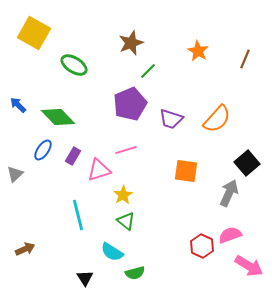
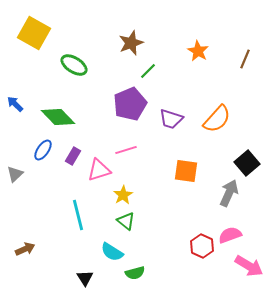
blue arrow: moved 3 px left, 1 px up
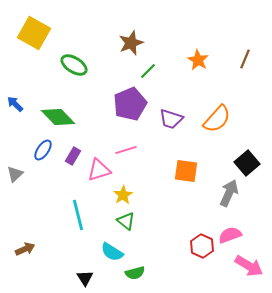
orange star: moved 9 px down
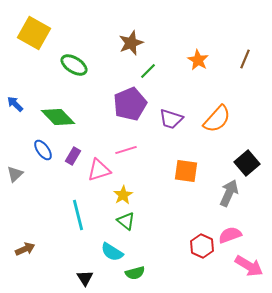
blue ellipse: rotated 70 degrees counterclockwise
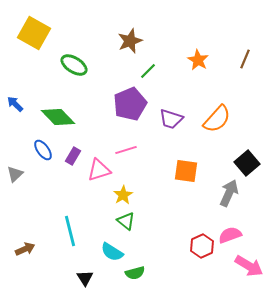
brown star: moved 1 px left, 2 px up
cyan line: moved 8 px left, 16 px down
red hexagon: rotated 10 degrees clockwise
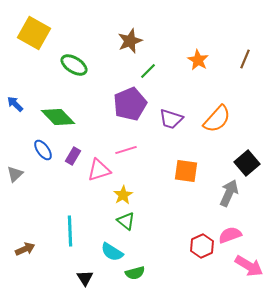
cyan line: rotated 12 degrees clockwise
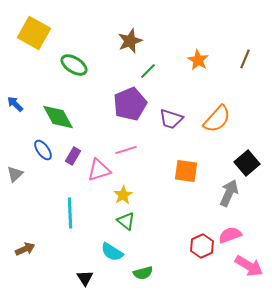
green diamond: rotated 16 degrees clockwise
cyan line: moved 18 px up
green semicircle: moved 8 px right
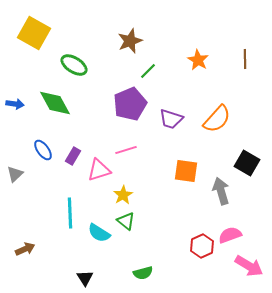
brown line: rotated 24 degrees counterclockwise
blue arrow: rotated 144 degrees clockwise
green diamond: moved 3 px left, 14 px up
black square: rotated 20 degrees counterclockwise
gray arrow: moved 8 px left, 2 px up; rotated 40 degrees counterclockwise
cyan semicircle: moved 13 px left, 19 px up
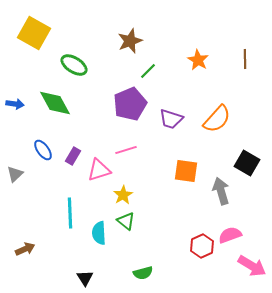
cyan semicircle: rotated 55 degrees clockwise
pink arrow: moved 3 px right
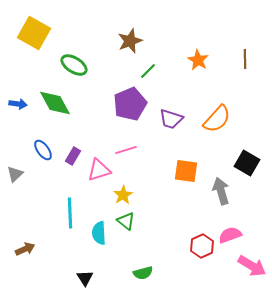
blue arrow: moved 3 px right
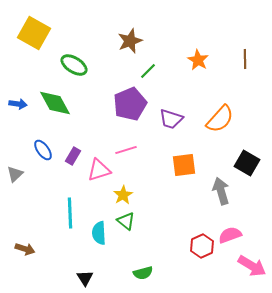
orange semicircle: moved 3 px right
orange square: moved 2 px left, 6 px up; rotated 15 degrees counterclockwise
brown arrow: rotated 42 degrees clockwise
